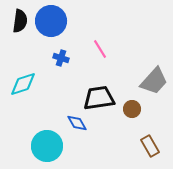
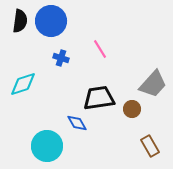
gray trapezoid: moved 1 px left, 3 px down
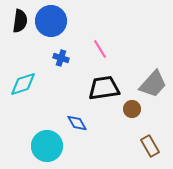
black trapezoid: moved 5 px right, 10 px up
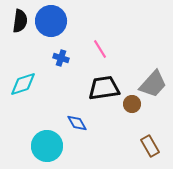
brown circle: moved 5 px up
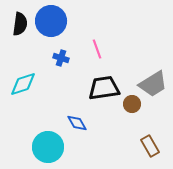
black semicircle: moved 3 px down
pink line: moved 3 px left; rotated 12 degrees clockwise
gray trapezoid: rotated 16 degrees clockwise
cyan circle: moved 1 px right, 1 px down
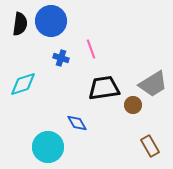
pink line: moved 6 px left
brown circle: moved 1 px right, 1 px down
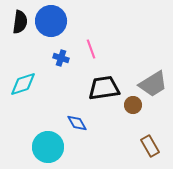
black semicircle: moved 2 px up
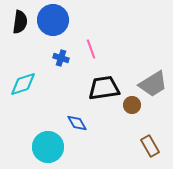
blue circle: moved 2 px right, 1 px up
brown circle: moved 1 px left
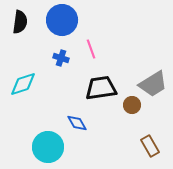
blue circle: moved 9 px right
black trapezoid: moved 3 px left
